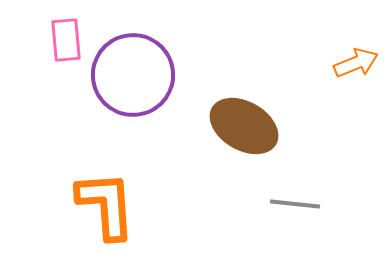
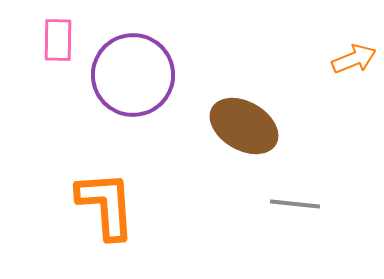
pink rectangle: moved 8 px left; rotated 6 degrees clockwise
orange arrow: moved 2 px left, 4 px up
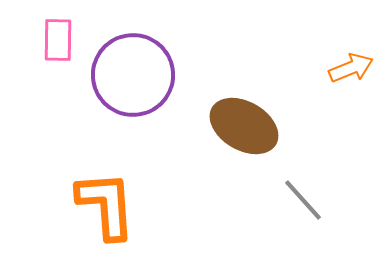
orange arrow: moved 3 px left, 9 px down
gray line: moved 8 px right, 4 px up; rotated 42 degrees clockwise
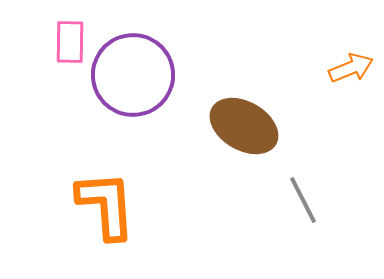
pink rectangle: moved 12 px right, 2 px down
gray line: rotated 15 degrees clockwise
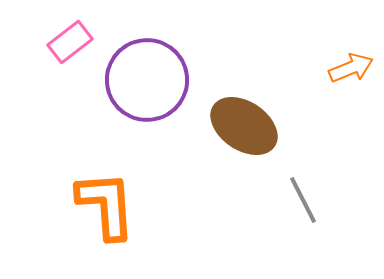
pink rectangle: rotated 51 degrees clockwise
purple circle: moved 14 px right, 5 px down
brown ellipse: rotated 4 degrees clockwise
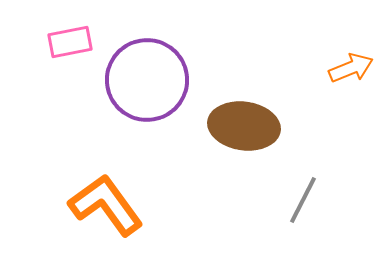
pink rectangle: rotated 27 degrees clockwise
brown ellipse: rotated 26 degrees counterclockwise
gray line: rotated 54 degrees clockwise
orange L-shape: rotated 32 degrees counterclockwise
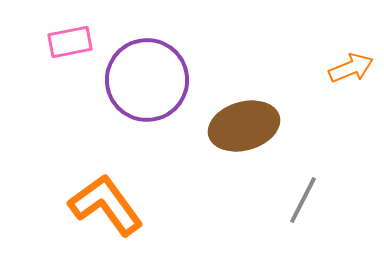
brown ellipse: rotated 24 degrees counterclockwise
